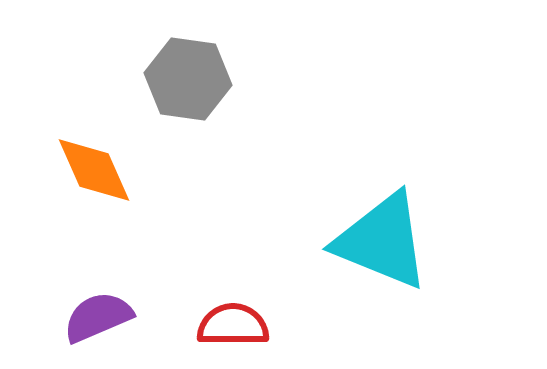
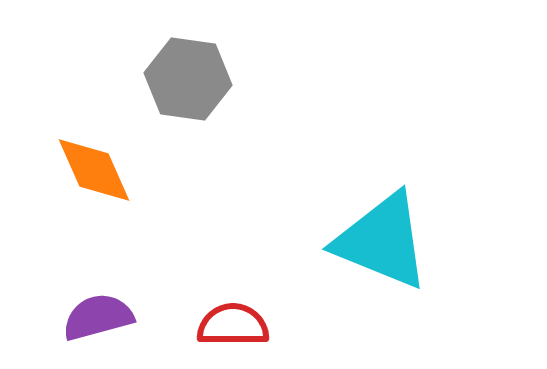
purple semicircle: rotated 8 degrees clockwise
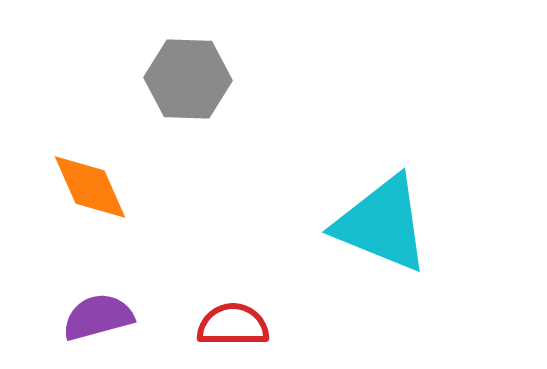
gray hexagon: rotated 6 degrees counterclockwise
orange diamond: moved 4 px left, 17 px down
cyan triangle: moved 17 px up
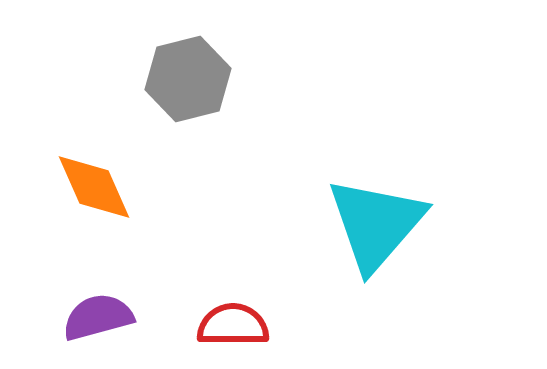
gray hexagon: rotated 16 degrees counterclockwise
orange diamond: moved 4 px right
cyan triangle: moved 6 px left; rotated 49 degrees clockwise
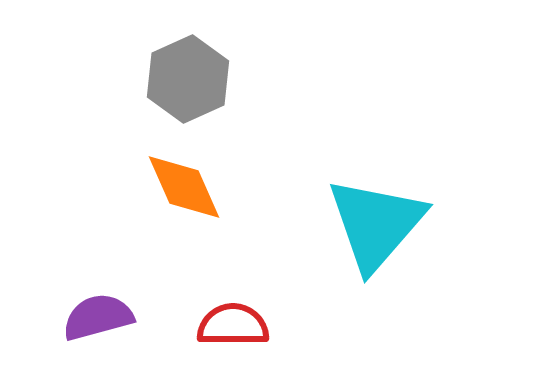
gray hexagon: rotated 10 degrees counterclockwise
orange diamond: moved 90 px right
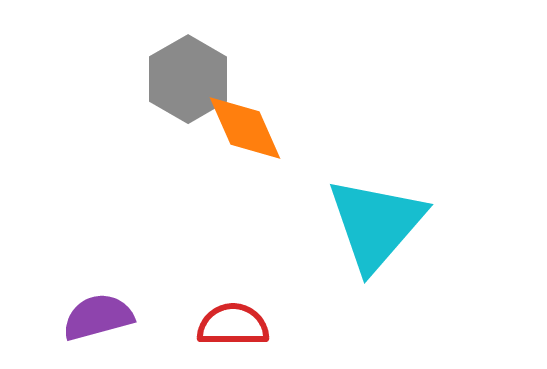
gray hexagon: rotated 6 degrees counterclockwise
orange diamond: moved 61 px right, 59 px up
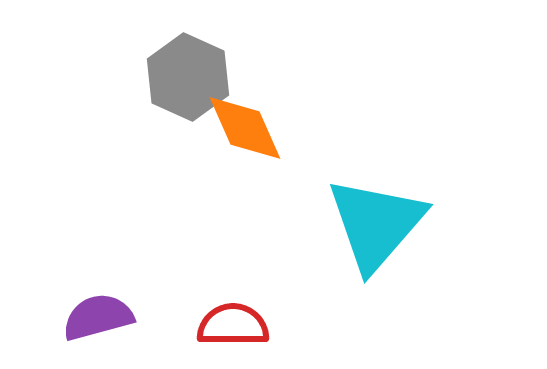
gray hexagon: moved 2 px up; rotated 6 degrees counterclockwise
